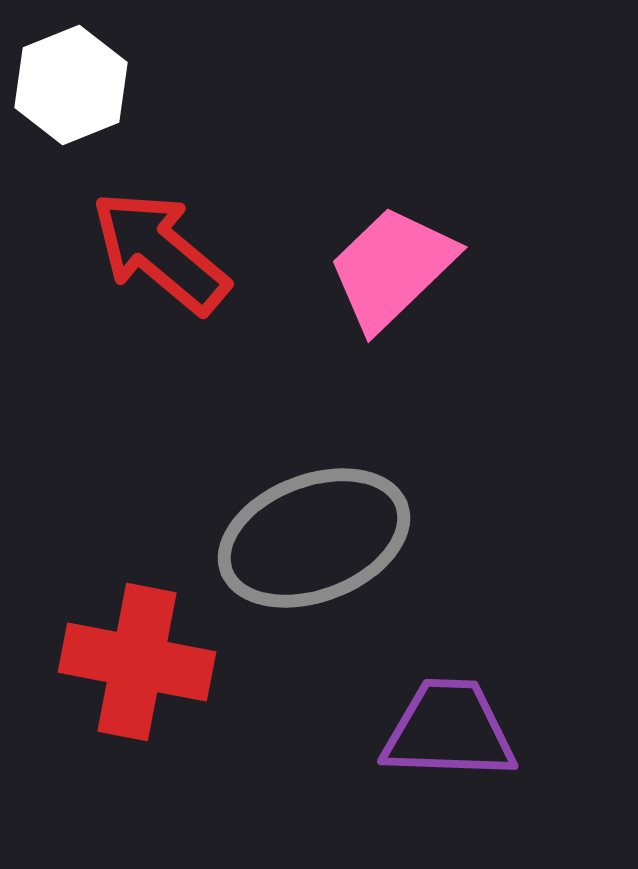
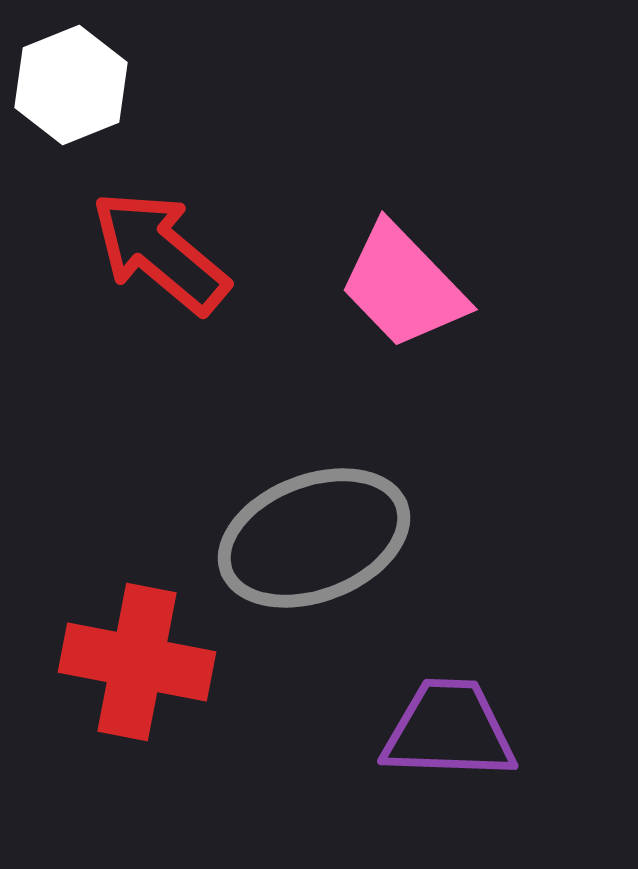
pink trapezoid: moved 11 px right, 18 px down; rotated 90 degrees counterclockwise
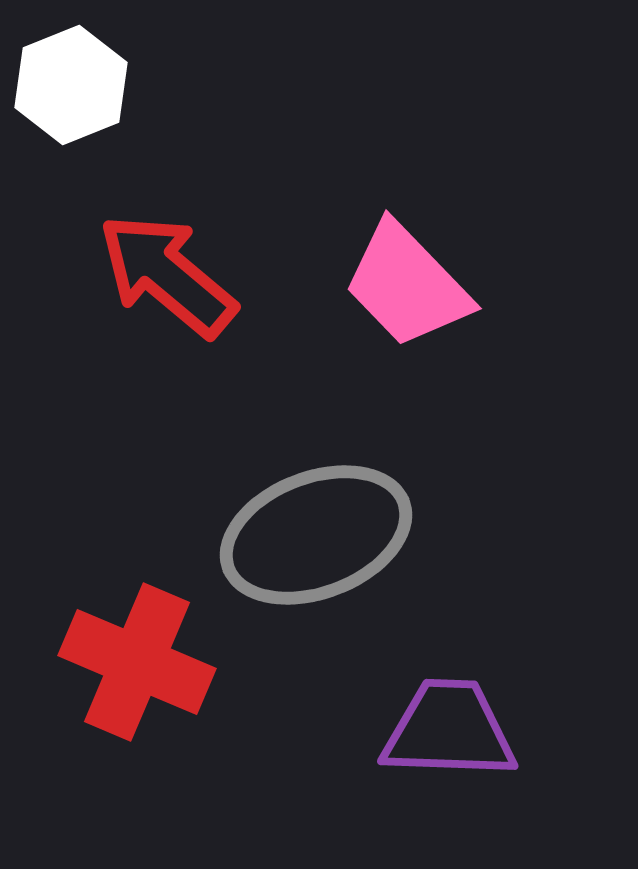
red arrow: moved 7 px right, 23 px down
pink trapezoid: moved 4 px right, 1 px up
gray ellipse: moved 2 px right, 3 px up
red cross: rotated 12 degrees clockwise
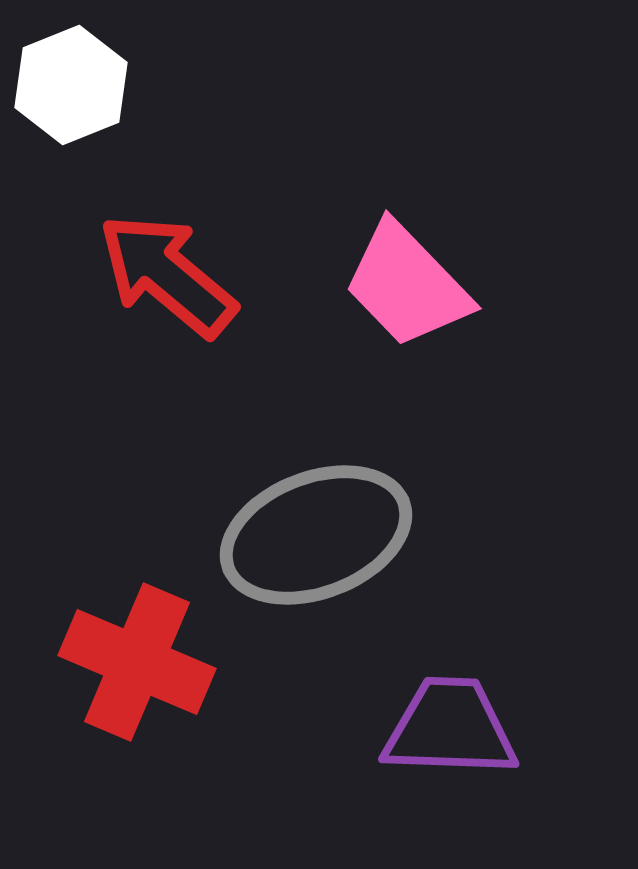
purple trapezoid: moved 1 px right, 2 px up
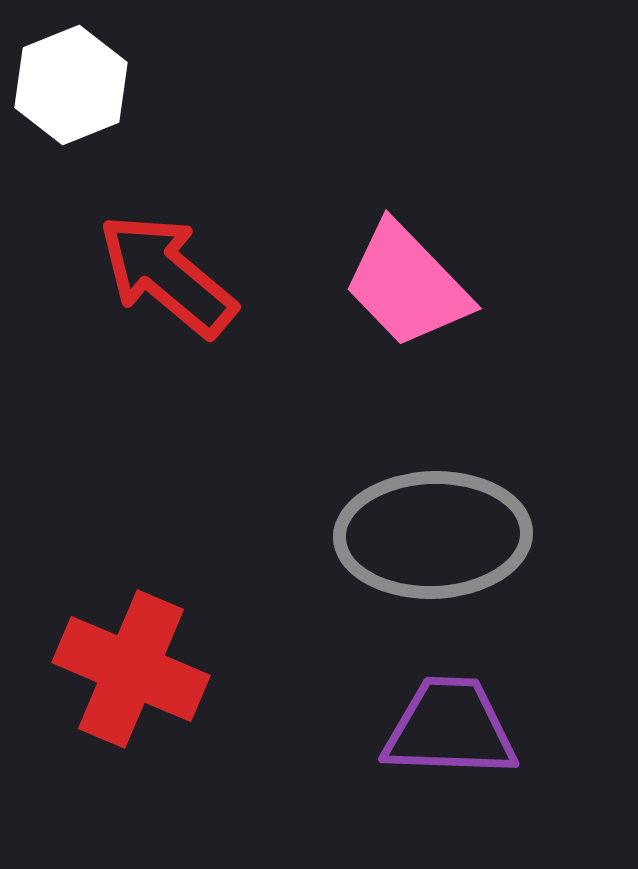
gray ellipse: moved 117 px right; rotated 19 degrees clockwise
red cross: moved 6 px left, 7 px down
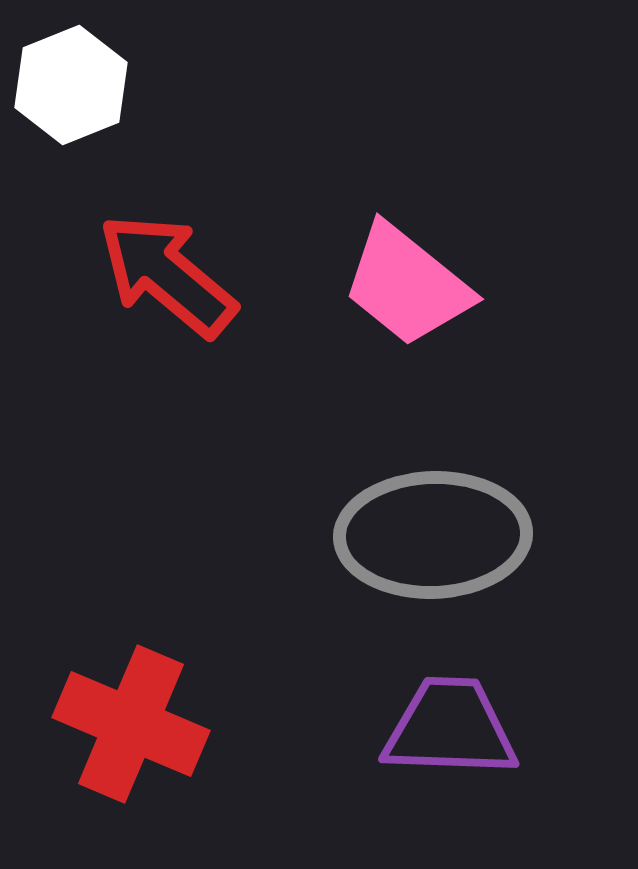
pink trapezoid: rotated 7 degrees counterclockwise
red cross: moved 55 px down
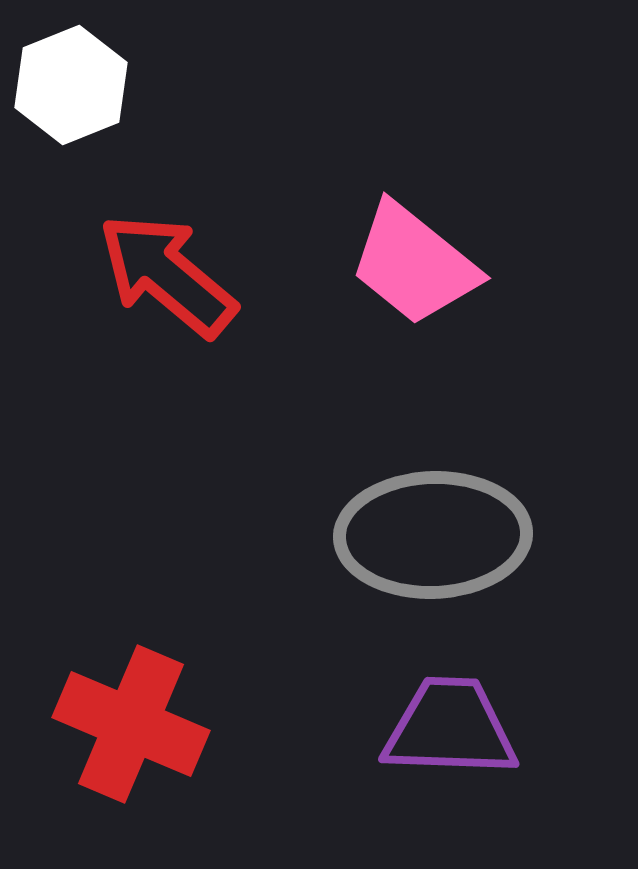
pink trapezoid: moved 7 px right, 21 px up
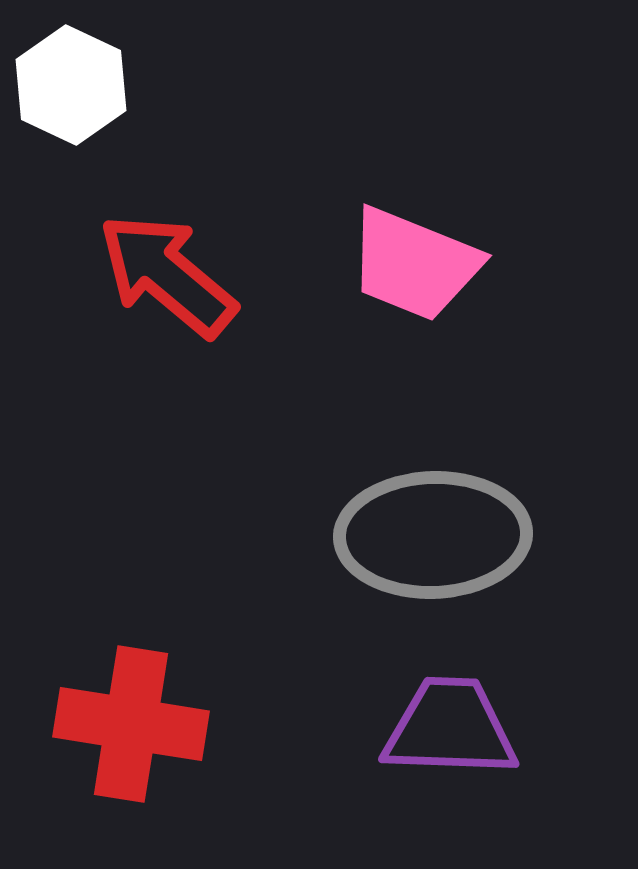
white hexagon: rotated 13 degrees counterclockwise
pink trapezoid: rotated 17 degrees counterclockwise
red cross: rotated 14 degrees counterclockwise
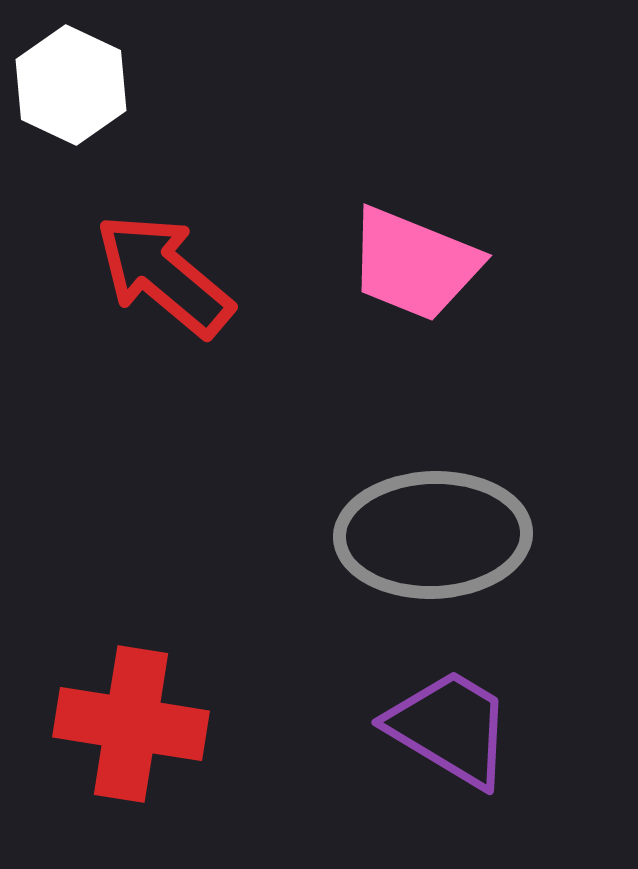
red arrow: moved 3 px left
purple trapezoid: rotated 29 degrees clockwise
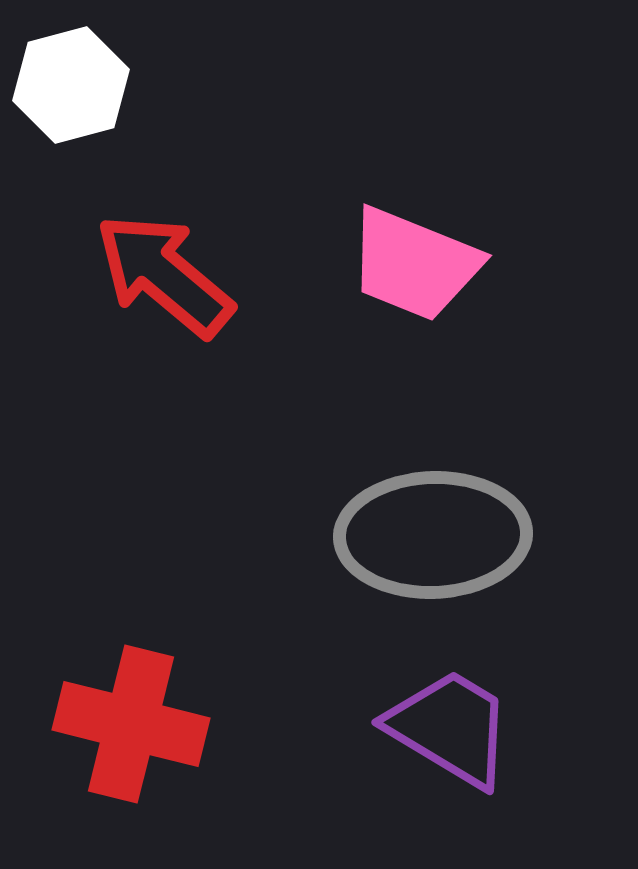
white hexagon: rotated 20 degrees clockwise
red cross: rotated 5 degrees clockwise
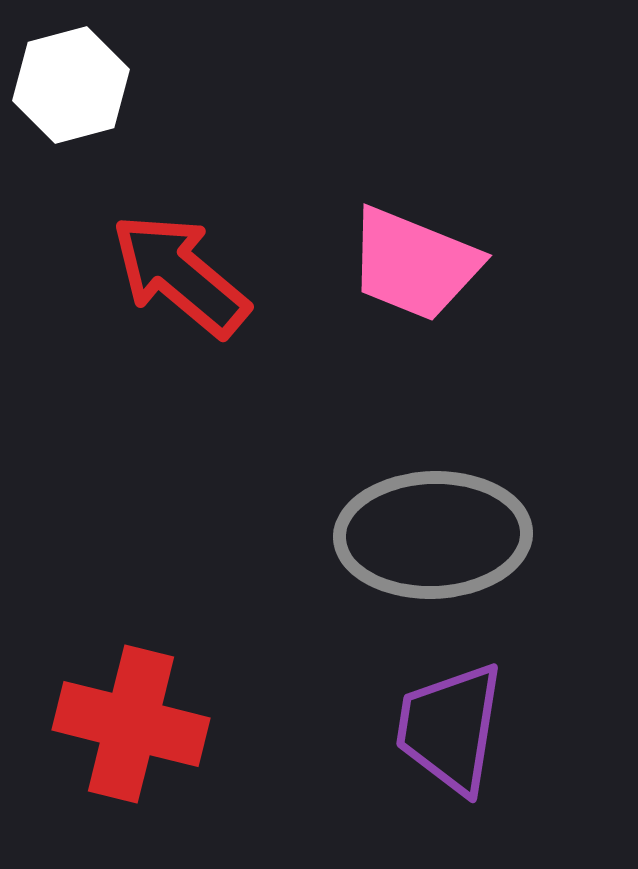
red arrow: moved 16 px right
purple trapezoid: rotated 112 degrees counterclockwise
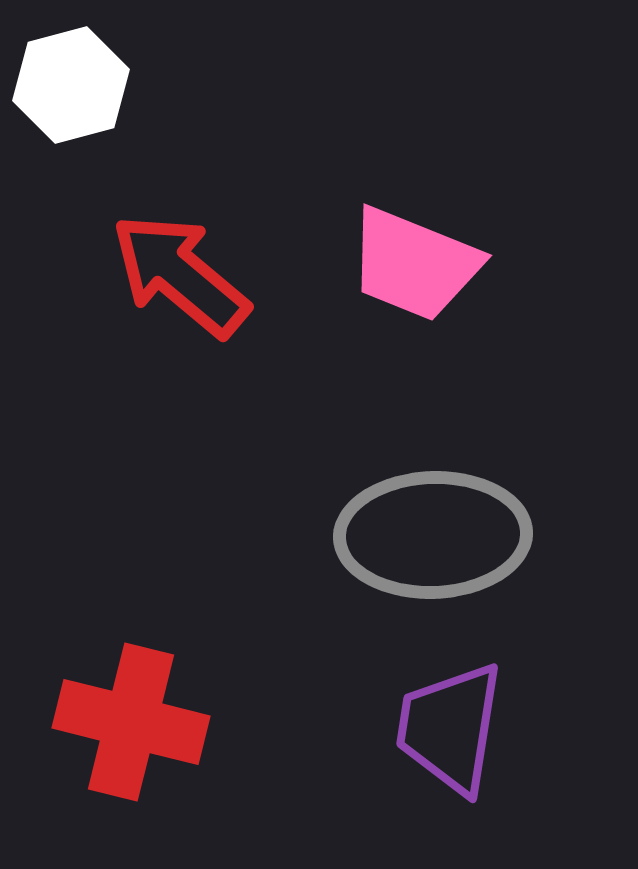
red cross: moved 2 px up
